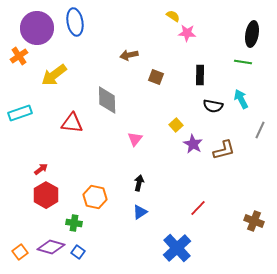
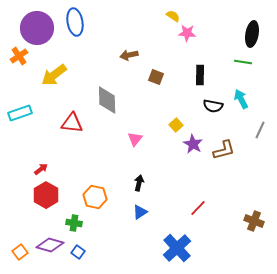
purple diamond: moved 1 px left, 2 px up
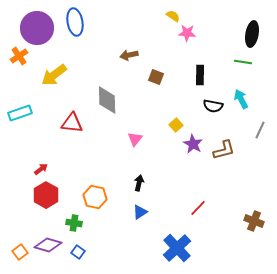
purple diamond: moved 2 px left
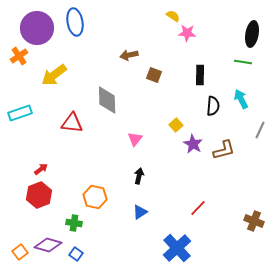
brown square: moved 2 px left, 2 px up
black semicircle: rotated 96 degrees counterclockwise
black arrow: moved 7 px up
red hexagon: moved 7 px left; rotated 10 degrees clockwise
blue square: moved 2 px left, 2 px down
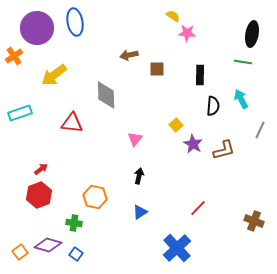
orange cross: moved 5 px left
brown square: moved 3 px right, 6 px up; rotated 21 degrees counterclockwise
gray diamond: moved 1 px left, 5 px up
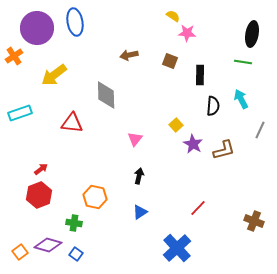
brown square: moved 13 px right, 8 px up; rotated 21 degrees clockwise
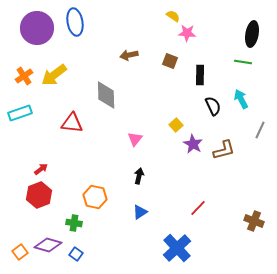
orange cross: moved 10 px right, 20 px down
black semicircle: rotated 30 degrees counterclockwise
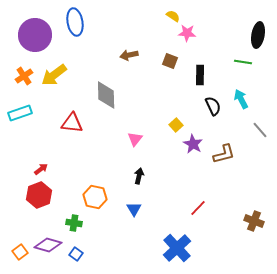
purple circle: moved 2 px left, 7 px down
black ellipse: moved 6 px right, 1 px down
gray line: rotated 66 degrees counterclockwise
brown L-shape: moved 4 px down
blue triangle: moved 6 px left, 3 px up; rotated 28 degrees counterclockwise
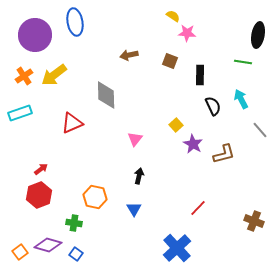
red triangle: rotated 30 degrees counterclockwise
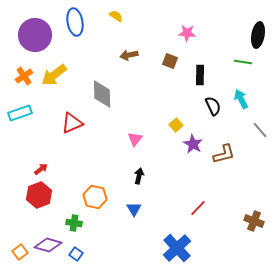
yellow semicircle: moved 57 px left
gray diamond: moved 4 px left, 1 px up
